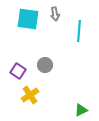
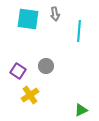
gray circle: moved 1 px right, 1 px down
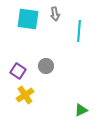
yellow cross: moved 5 px left
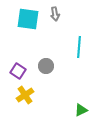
cyan line: moved 16 px down
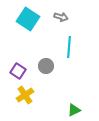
gray arrow: moved 6 px right, 3 px down; rotated 64 degrees counterclockwise
cyan square: rotated 25 degrees clockwise
cyan line: moved 10 px left
green triangle: moved 7 px left
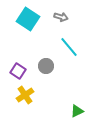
cyan line: rotated 45 degrees counterclockwise
green triangle: moved 3 px right, 1 px down
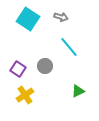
gray circle: moved 1 px left
purple square: moved 2 px up
green triangle: moved 1 px right, 20 px up
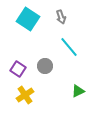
gray arrow: rotated 56 degrees clockwise
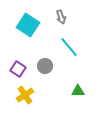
cyan square: moved 6 px down
green triangle: rotated 24 degrees clockwise
